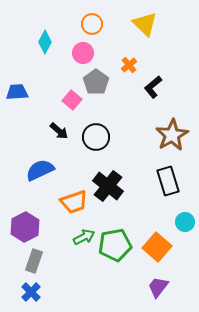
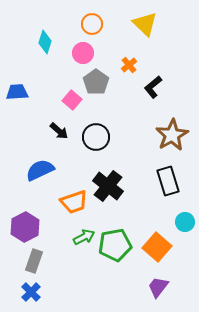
cyan diamond: rotated 10 degrees counterclockwise
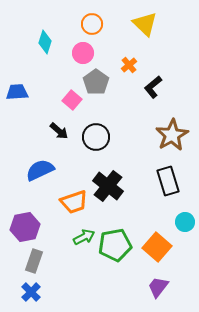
purple hexagon: rotated 16 degrees clockwise
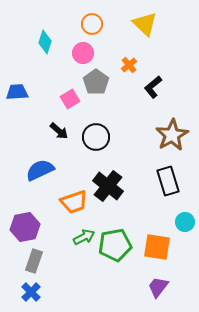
pink square: moved 2 px left, 1 px up; rotated 18 degrees clockwise
orange square: rotated 32 degrees counterclockwise
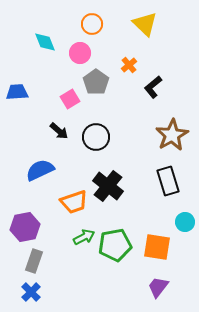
cyan diamond: rotated 40 degrees counterclockwise
pink circle: moved 3 px left
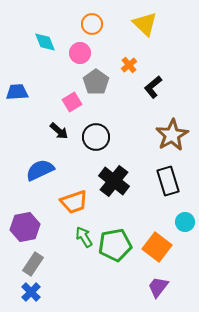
pink square: moved 2 px right, 3 px down
black cross: moved 6 px right, 5 px up
green arrow: rotated 95 degrees counterclockwise
orange square: rotated 28 degrees clockwise
gray rectangle: moved 1 px left, 3 px down; rotated 15 degrees clockwise
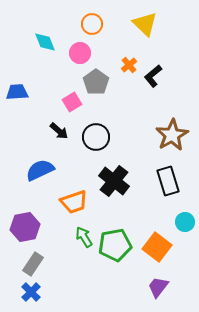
black L-shape: moved 11 px up
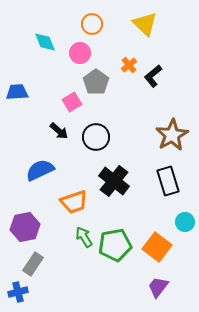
blue cross: moved 13 px left; rotated 30 degrees clockwise
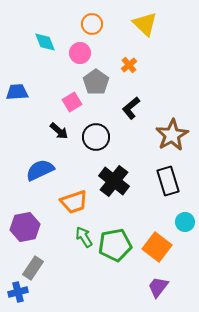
black L-shape: moved 22 px left, 32 px down
gray rectangle: moved 4 px down
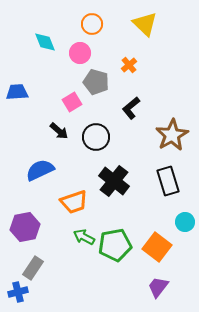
gray pentagon: rotated 20 degrees counterclockwise
green arrow: rotated 30 degrees counterclockwise
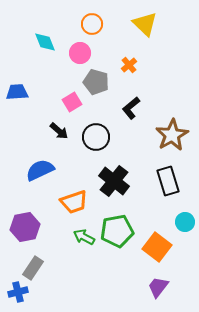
green pentagon: moved 2 px right, 14 px up
